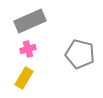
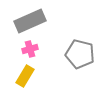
pink cross: moved 2 px right
yellow rectangle: moved 1 px right, 2 px up
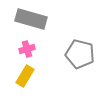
gray rectangle: moved 1 px right, 2 px up; rotated 40 degrees clockwise
pink cross: moved 3 px left
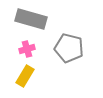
gray pentagon: moved 11 px left, 6 px up
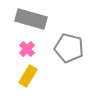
pink cross: rotated 28 degrees counterclockwise
yellow rectangle: moved 3 px right
